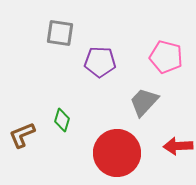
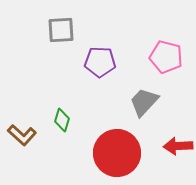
gray square: moved 1 px right, 3 px up; rotated 12 degrees counterclockwise
brown L-shape: rotated 116 degrees counterclockwise
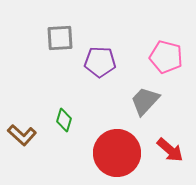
gray square: moved 1 px left, 8 px down
gray trapezoid: moved 1 px right, 1 px up
green diamond: moved 2 px right
red arrow: moved 8 px left, 4 px down; rotated 136 degrees counterclockwise
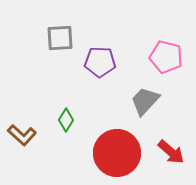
green diamond: moved 2 px right; rotated 15 degrees clockwise
red arrow: moved 1 px right, 2 px down
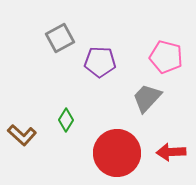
gray square: rotated 24 degrees counterclockwise
gray trapezoid: moved 2 px right, 3 px up
red arrow: rotated 136 degrees clockwise
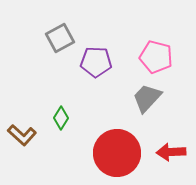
pink pentagon: moved 10 px left
purple pentagon: moved 4 px left
green diamond: moved 5 px left, 2 px up
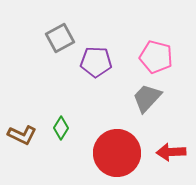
green diamond: moved 10 px down
brown L-shape: rotated 16 degrees counterclockwise
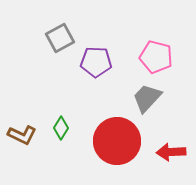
red circle: moved 12 px up
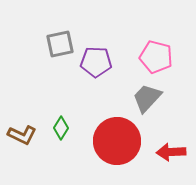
gray square: moved 6 px down; rotated 16 degrees clockwise
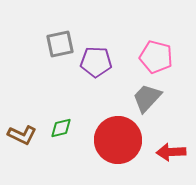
green diamond: rotated 45 degrees clockwise
red circle: moved 1 px right, 1 px up
